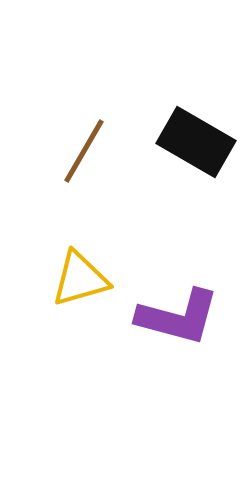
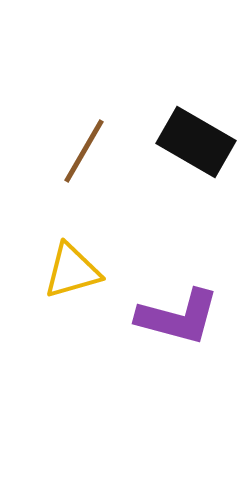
yellow triangle: moved 8 px left, 8 px up
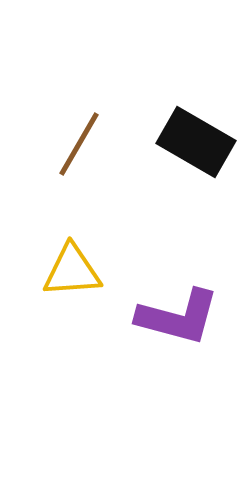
brown line: moved 5 px left, 7 px up
yellow triangle: rotated 12 degrees clockwise
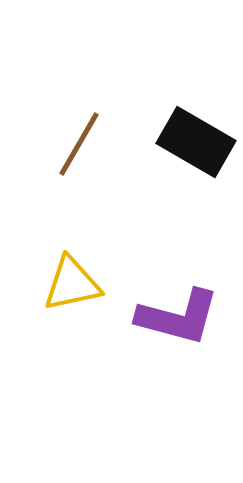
yellow triangle: moved 13 px down; rotated 8 degrees counterclockwise
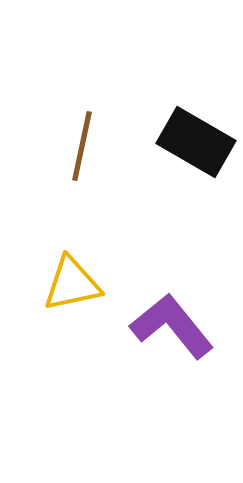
brown line: moved 3 px right, 2 px down; rotated 18 degrees counterclockwise
purple L-shape: moved 6 px left, 9 px down; rotated 144 degrees counterclockwise
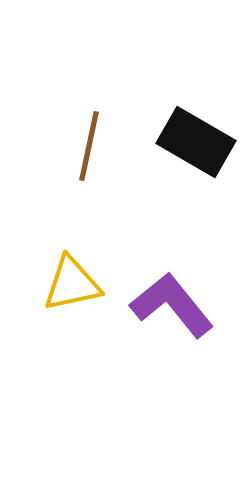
brown line: moved 7 px right
purple L-shape: moved 21 px up
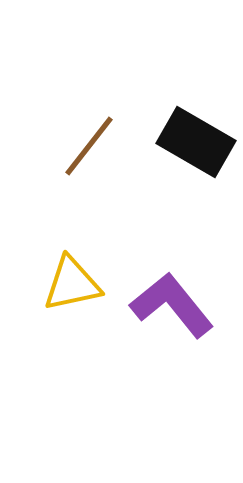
brown line: rotated 26 degrees clockwise
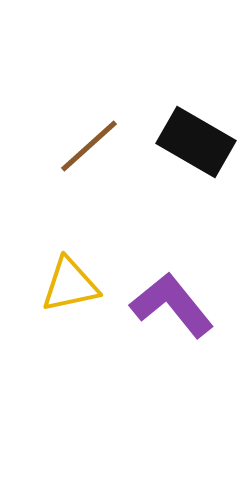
brown line: rotated 10 degrees clockwise
yellow triangle: moved 2 px left, 1 px down
